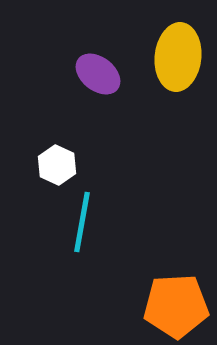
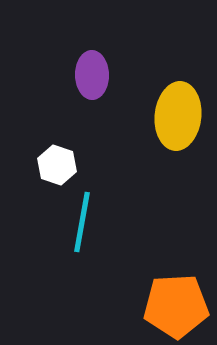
yellow ellipse: moved 59 px down
purple ellipse: moved 6 px left, 1 px down; rotated 51 degrees clockwise
white hexagon: rotated 6 degrees counterclockwise
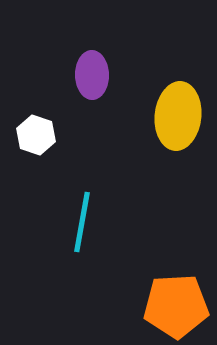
white hexagon: moved 21 px left, 30 px up
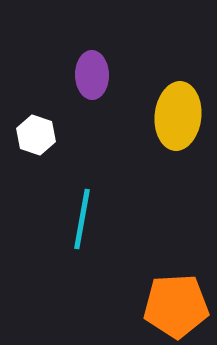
cyan line: moved 3 px up
